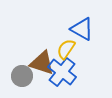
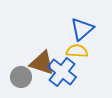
blue triangle: rotated 50 degrees clockwise
yellow semicircle: moved 11 px right, 2 px down; rotated 60 degrees clockwise
gray circle: moved 1 px left, 1 px down
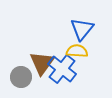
blue triangle: rotated 10 degrees counterclockwise
brown triangle: rotated 48 degrees clockwise
blue cross: moved 3 px up
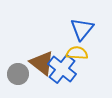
yellow semicircle: moved 2 px down
brown triangle: rotated 28 degrees counterclockwise
gray circle: moved 3 px left, 3 px up
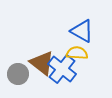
blue triangle: moved 2 px down; rotated 40 degrees counterclockwise
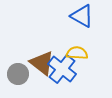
blue triangle: moved 15 px up
